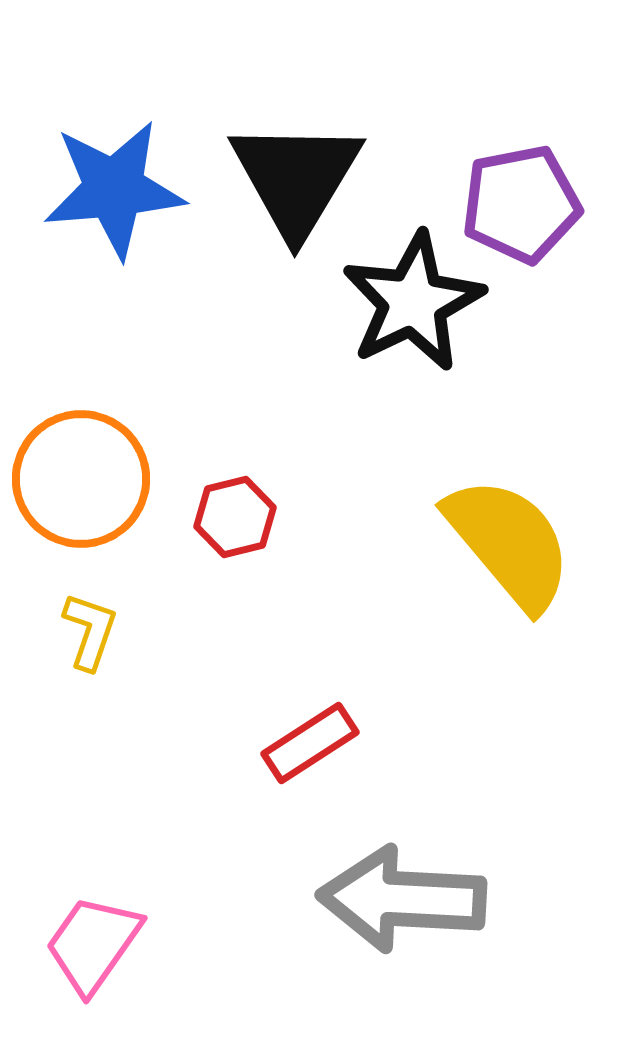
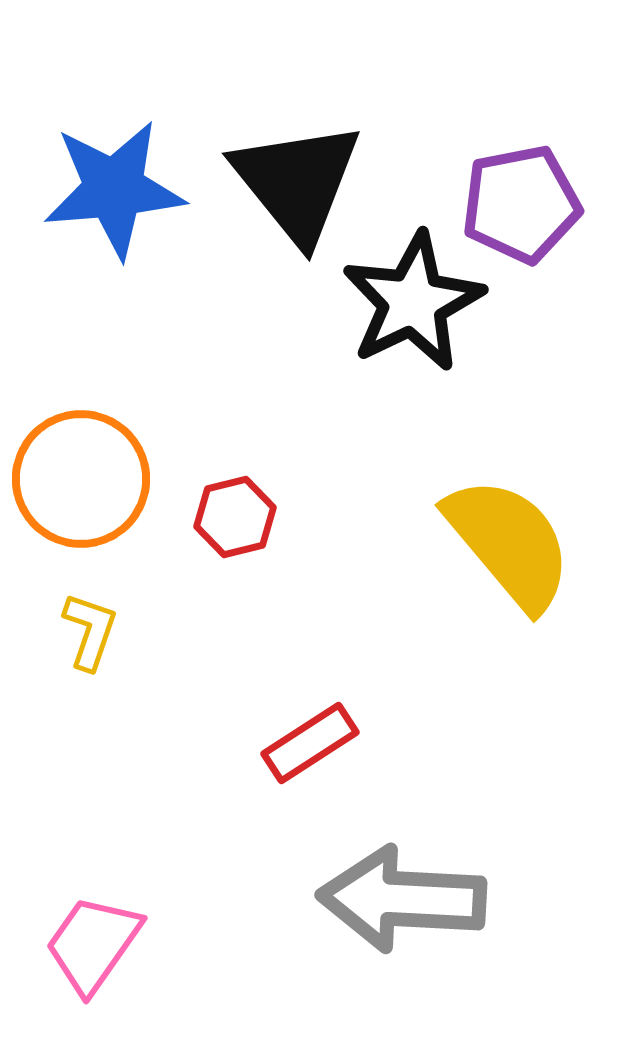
black triangle: moved 1 px right, 4 px down; rotated 10 degrees counterclockwise
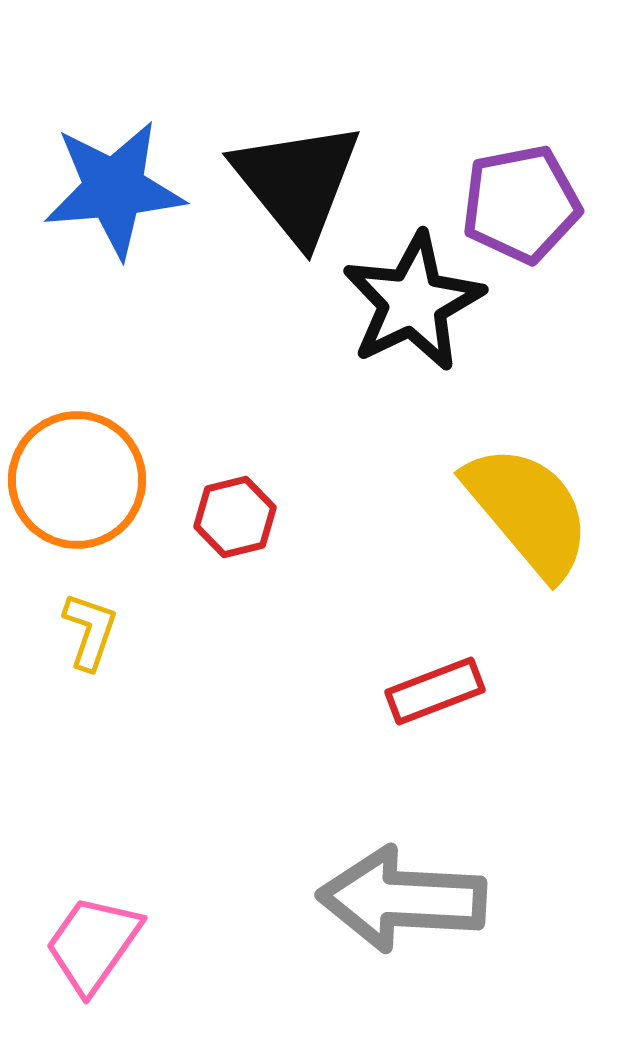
orange circle: moved 4 px left, 1 px down
yellow semicircle: moved 19 px right, 32 px up
red rectangle: moved 125 px right, 52 px up; rotated 12 degrees clockwise
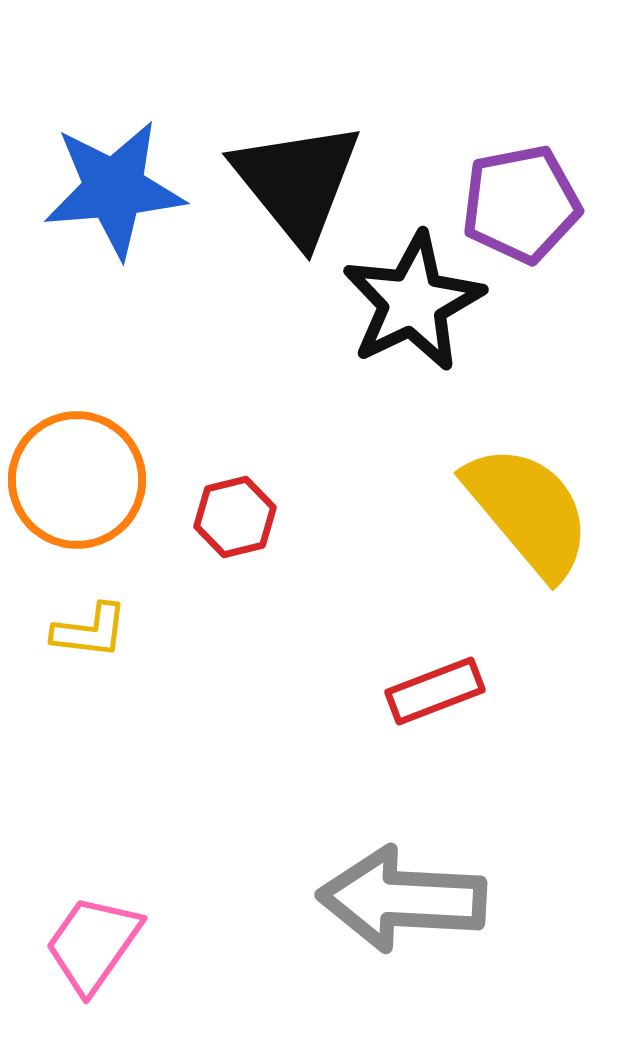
yellow L-shape: rotated 78 degrees clockwise
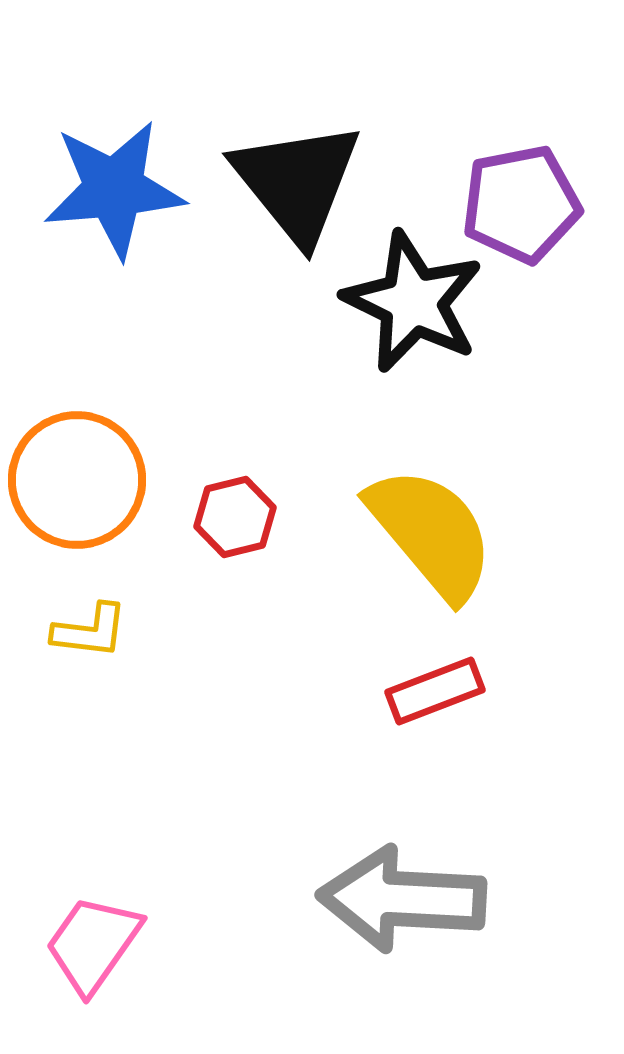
black star: rotated 20 degrees counterclockwise
yellow semicircle: moved 97 px left, 22 px down
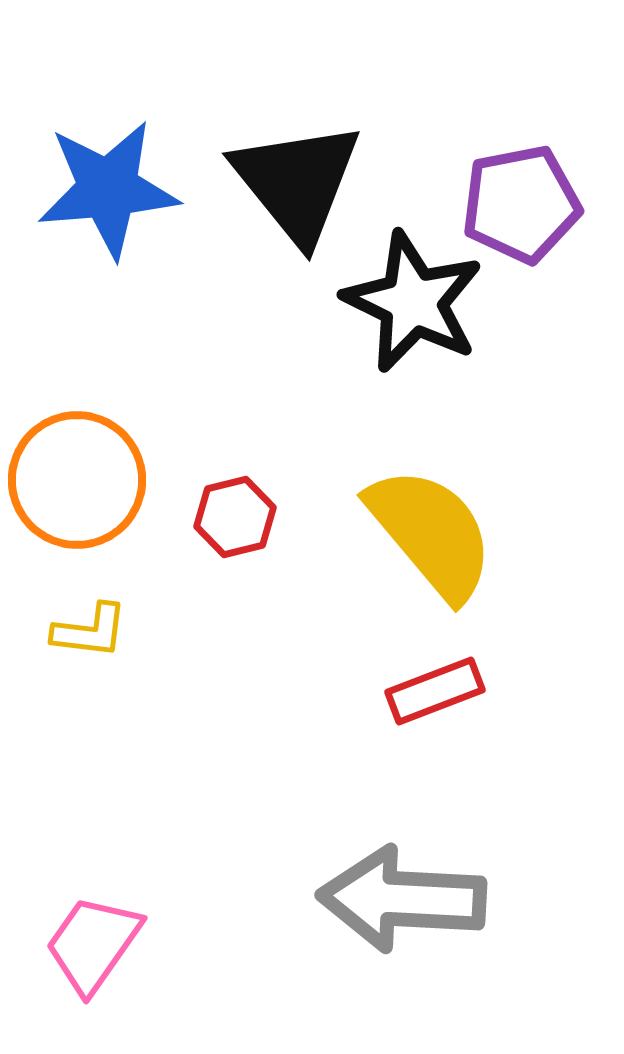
blue star: moved 6 px left
